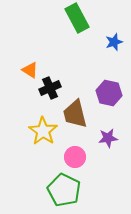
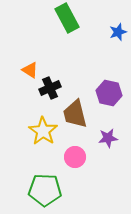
green rectangle: moved 10 px left
blue star: moved 4 px right, 10 px up
green pentagon: moved 19 px left; rotated 24 degrees counterclockwise
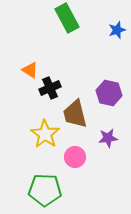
blue star: moved 1 px left, 2 px up
yellow star: moved 2 px right, 3 px down
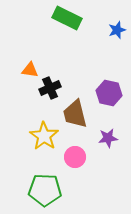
green rectangle: rotated 36 degrees counterclockwise
orange triangle: rotated 24 degrees counterclockwise
yellow star: moved 1 px left, 2 px down
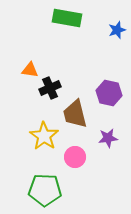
green rectangle: rotated 16 degrees counterclockwise
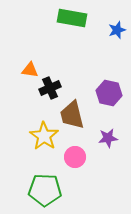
green rectangle: moved 5 px right
brown trapezoid: moved 3 px left, 1 px down
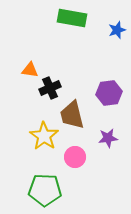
purple hexagon: rotated 20 degrees counterclockwise
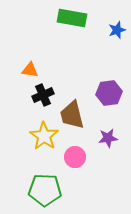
black cross: moved 7 px left, 7 px down
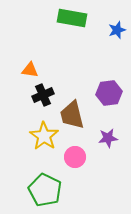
green pentagon: rotated 24 degrees clockwise
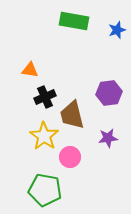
green rectangle: moved 2 px right, 3 px down
black cross: moved 2 px right, 2 px down
pink circle: moved 5 px left
green pentagon: rotated 16 degrees counterclockwise
